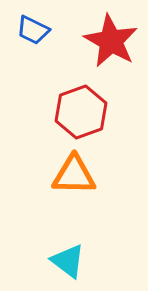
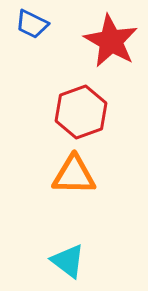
blue trapezoid: moved 1 px left, 6 px up
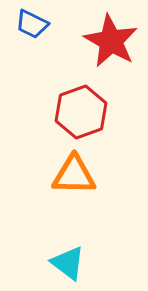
cyan triangle: moved 2 px down
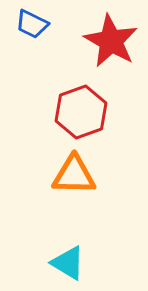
cyan triangle: rotated 6 degrees counterclockwise
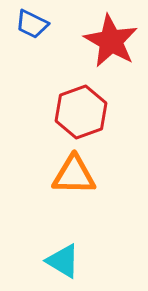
cyan triangle: moved 5 px left, 2 px up
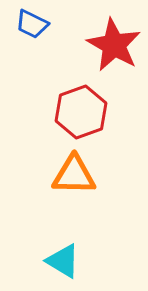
red star: moved 3 px right, 4 px down
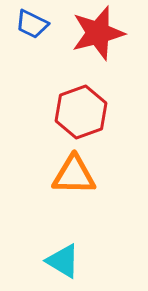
red star: moved 16 px left, 12 px up; rotated 28 degrees clockwise
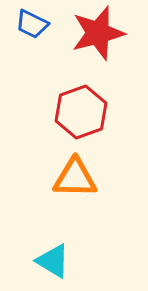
orange triangle: moved 1 px right, 3 px down
cyan triangle: moved 10 px left
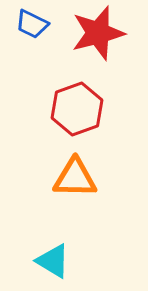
red hexagon: moved 4 px left, 3 px up
